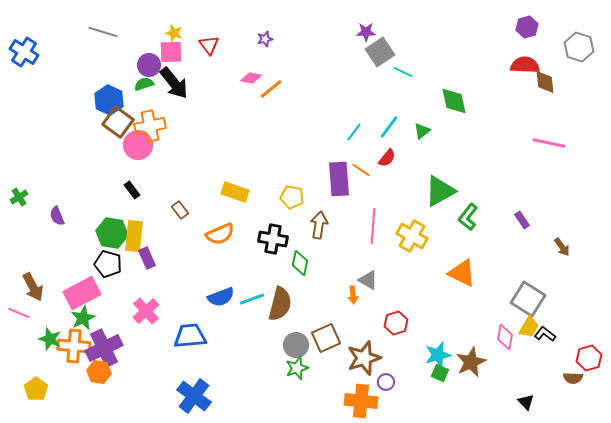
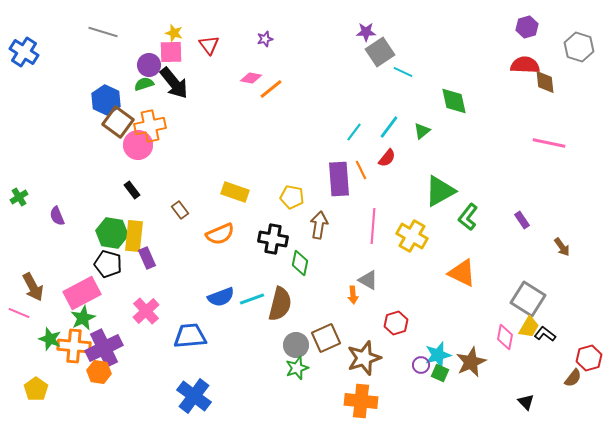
blue hexagon at (109, 100): moved 3 px left
orange line at (361, 170): rotated 30 degrees clockwise
brown semicircle at (573, 378): rotated 54 degrees counterclockwise
purple circle at (386, 382): moved 35 px right, 17 px up
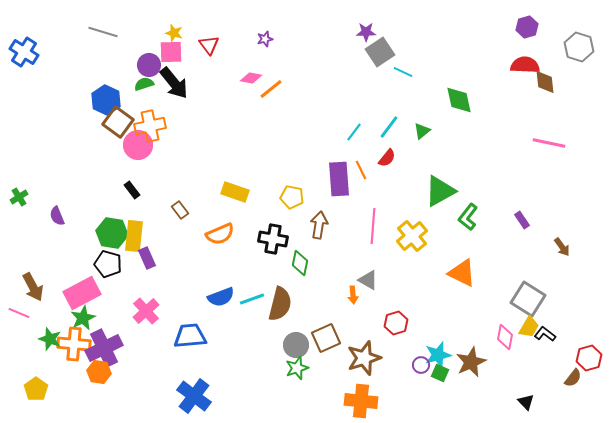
green diamond at (454, 101): moved 5 px right, 1 px up
yellow cross at (412, 236): rotated 20 degrees clockwise
orange cross at (74, 346): moved 2 px up
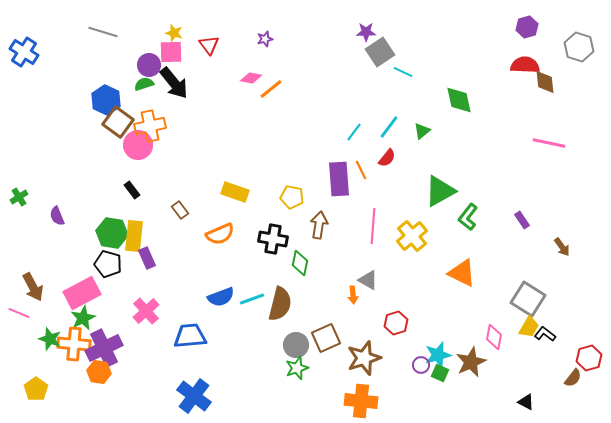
pink diamond at (505, 337): moved 11 px left
black triangle at (526, 402): rotated 18 degrees counterclockwise
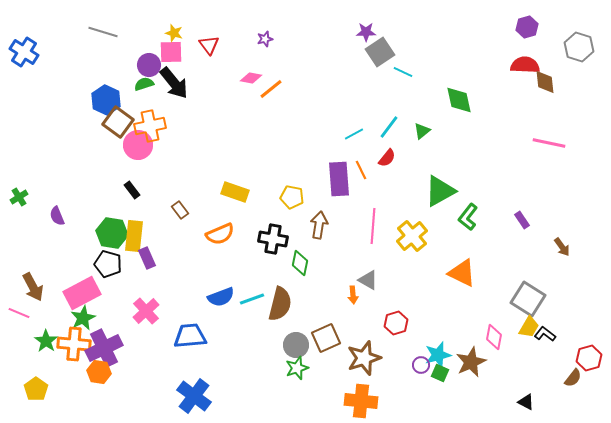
cyan line at (354, 132): moved 2 px down; rotated 24 degrees clockwise
green star at (50, 339): moved 4 px left, 2 px down; rotated 15 degrees clockwise
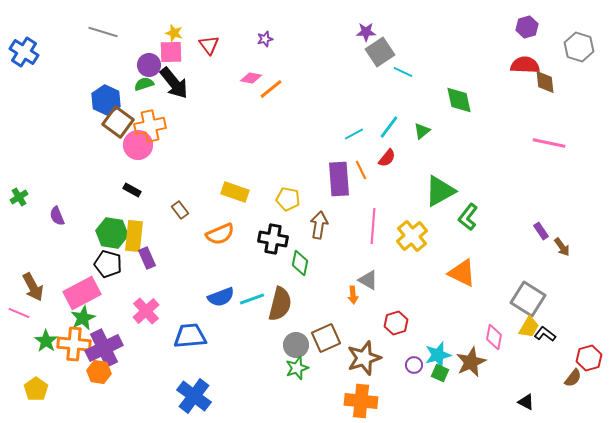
black rectangle at (132, 190): rotated 24 degrees counterclockwise
yellow pentagon at (292, 197): moved 4 px left, 2 px down
purple rectangle at (522, 220): moved 19 px right, 11 px down
purple circle at (421, 365): moved 7 px left
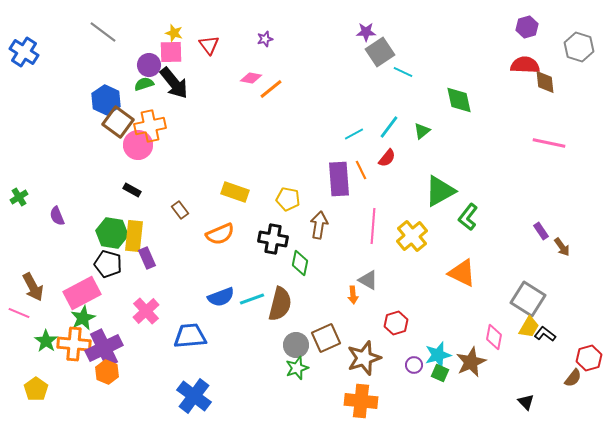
gray line at (103, 32): rotated 20 degrees clockwise
orange hexagon at (99, 372): moved 8 px right; rotated 15 degrees clockwise
black triangle at (526, 402): rotated 18 degrees clockwise
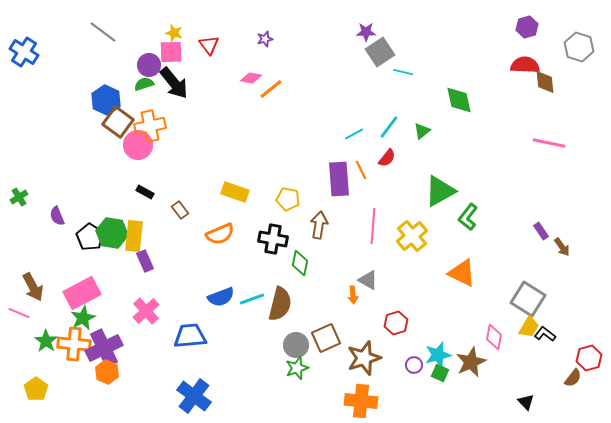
cyan line at (403, 72): rotated 12 degrees counterclockwise
black rectangle at (132, 190): moved 13 px right, 2 px down
purple rectangle at (147, 258): moved 2 px left, 3 px down
black pentagon at (108, 264): moved 18 px left, 27 px up; rotated 16 degrees clockwise
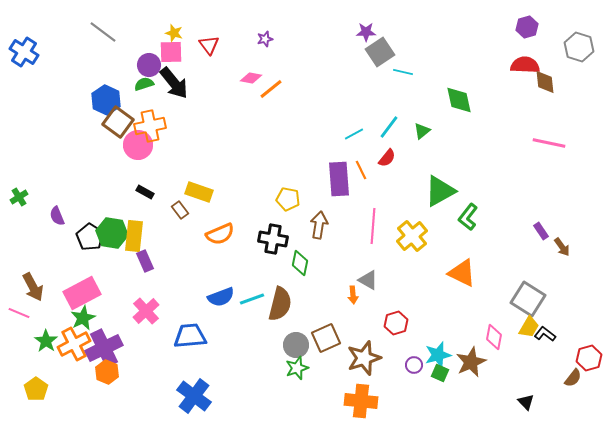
yellow rectangle at (235, 192): moved 36 px left
orange cross at (74, 344): rotated 32 degrees counterclockwise
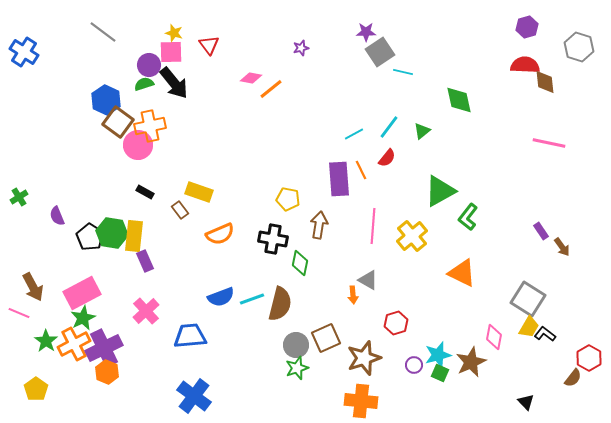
purple star at (265, 39): moved 36 px right, 9 px down
red hexagon at (589, 358): rotated 15 degrees counterclockwise
